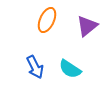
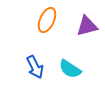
purple triangle: rotated 25 degrees clockwise
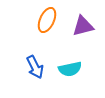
purple triangle: moved 4 px left
cyan semicircle: rotated 45 degrees counterclockwise
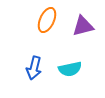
blue arrow: moved 1 px left, 1 px down; rotated 40 degrees clockwise
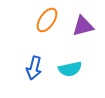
orange ellipse: rotated 10 degrees clockwise
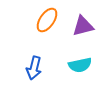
cyan semicircle: moved 10 px right, 4 px up
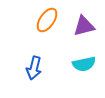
purple triangle: moved 1 px right
cyan semicircle: moved 4 px right, 1 px up
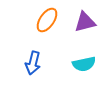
purple triangle: moved 1 px right, 4 px up
blue arrow: moved 1 px left, 5 px up
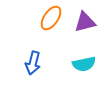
orange ellipse: moved 4 px right, 2 px up
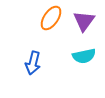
purple triangle: moved 1 px left, 1 px up; rotated 40 degrees counterclockwise
cyan semicircle: moved 8 px up
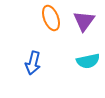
orange ellipse: rotated 55 degrees counterclockwise
cyan semicircle: moved 4 px right, 5 px down
